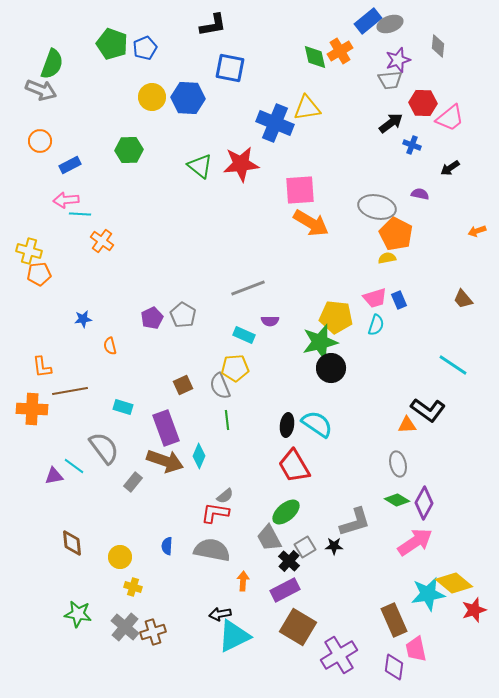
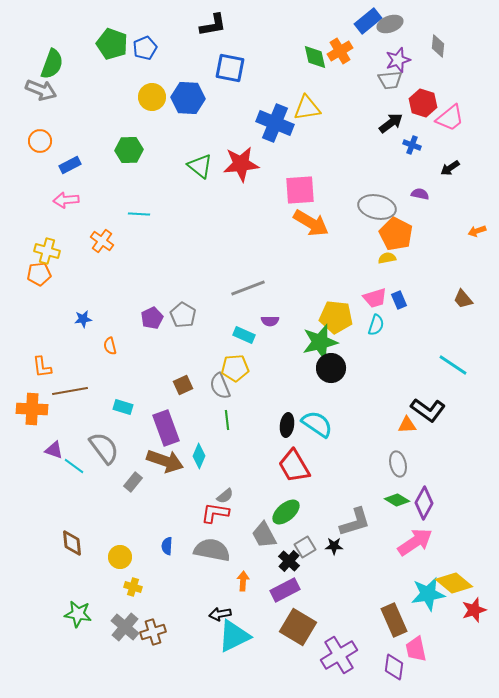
red hexagon at (423, 103): rotated 16 degrees clockwise
cyan line at (80, 214): moved 59 px right
yellow cross at (29, 251): moved 18 px right
purple triangle at (54, 476): moved 26 px up; rotated 30 degrees clockwise
gray trapezoid at (269, 538): moved 5 px left, 3 px up
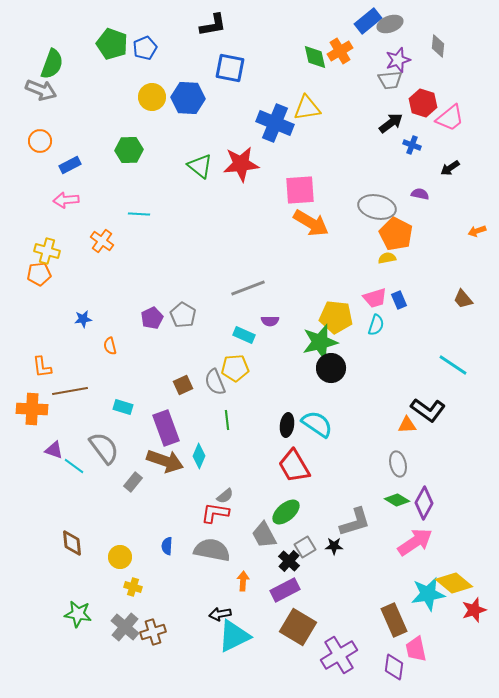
gray semicircle at (220, 386): moved 5 px left, 4 px up
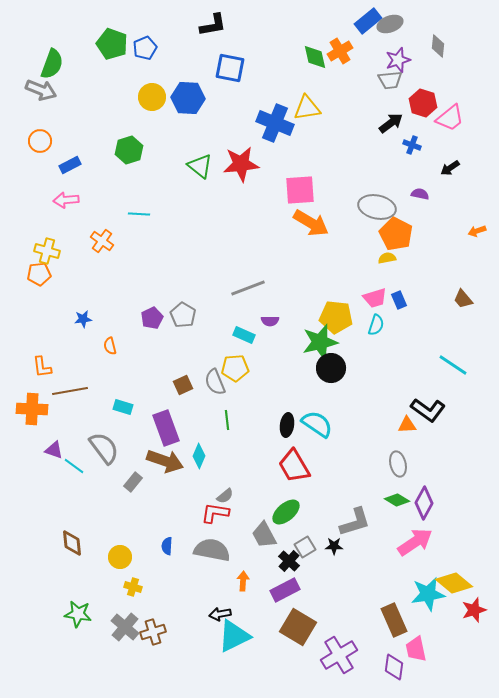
green hexagon at (129, 150): rotated 16 degrees counterclockwise
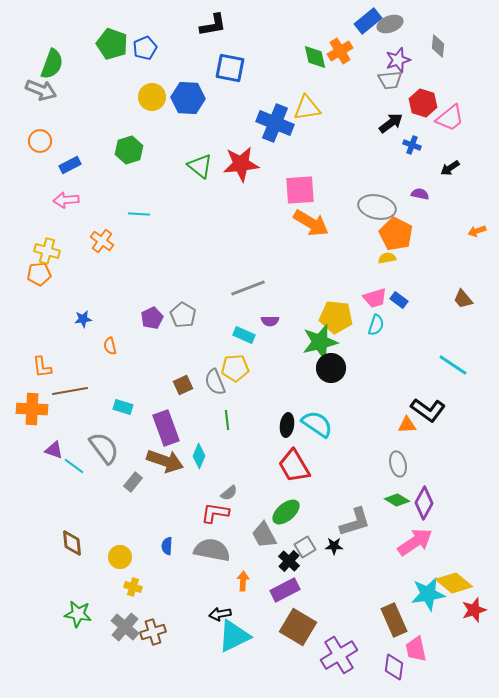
blue rectangle at (399, 300): rotated 30 degrees counterclockwise
gray semicircle at (225, 496): moved 4 px right, 3 px up
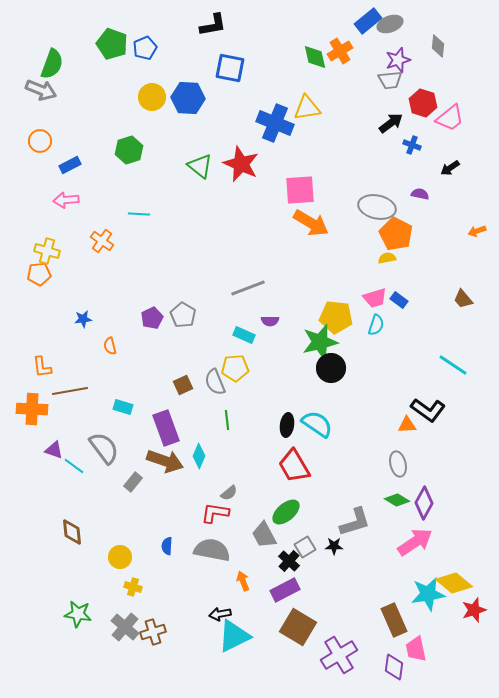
red star at (241, 164): rotated 30 degrees clockwise
brown diamond at (72, 543): moved 11 px up
orange arrow at (243, 581): rotated 24 degrees counterclockwise
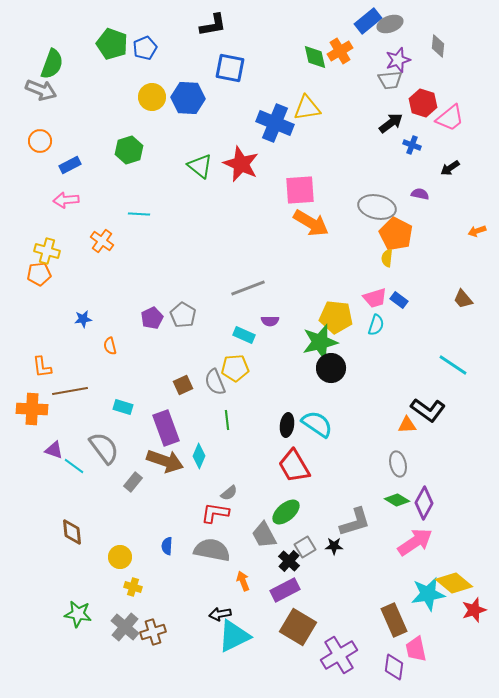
yellow semicircle at (387, 258): rotated 72 degrees counterclockwise
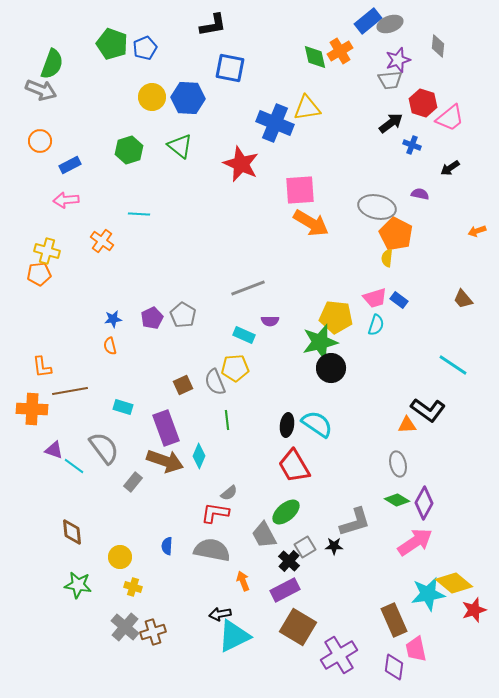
green triangle at (200, 166): moved 20 px left, 20 px up
blue star at (83, 319): moved 30 px right
green star at (78, 614): moved 29 px up
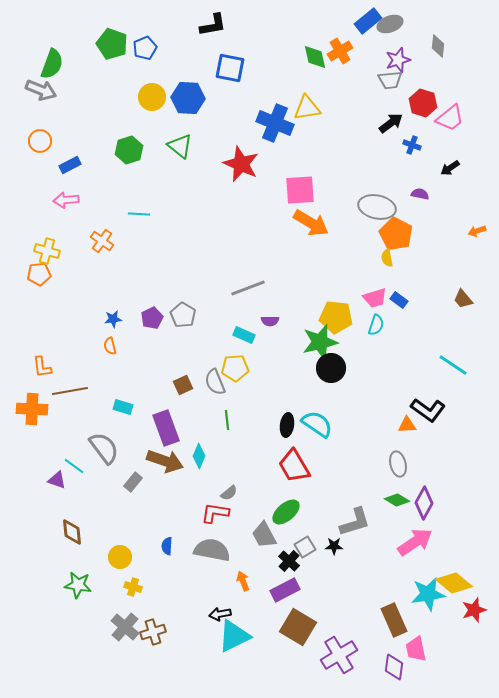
yellow semicircle at (387, 258): rotated 18 degrees counterclockwise
purple triangle at (54, 450): moved 3 px right, 30 px down
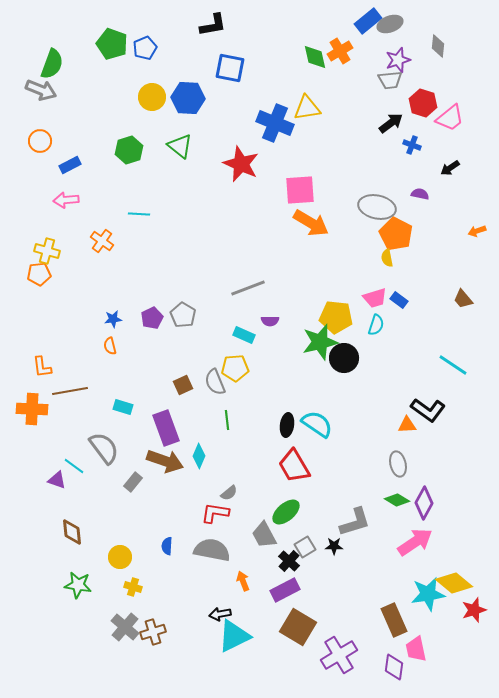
black circle at (331, 368): moved 13 px right, 10 px up
